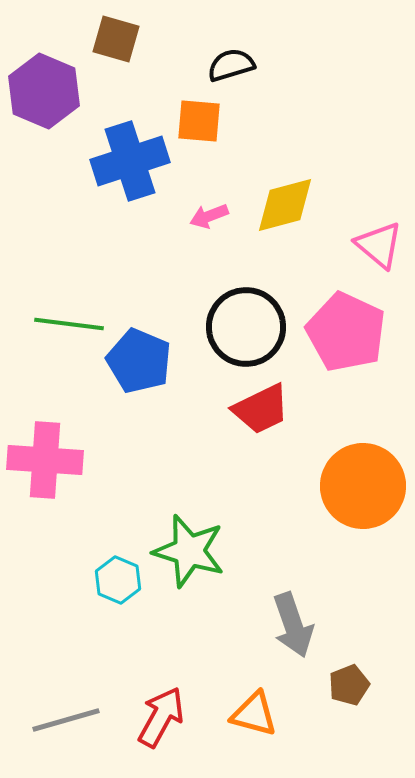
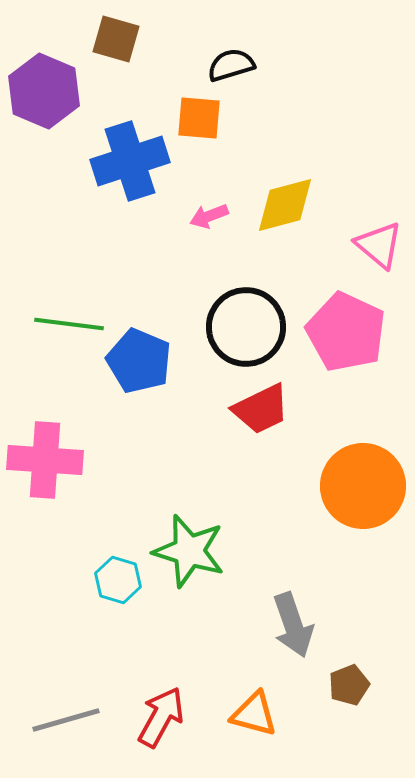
orange square: moved 3 px up
cyan hexagon: rotated 6 degrees counterclockwise
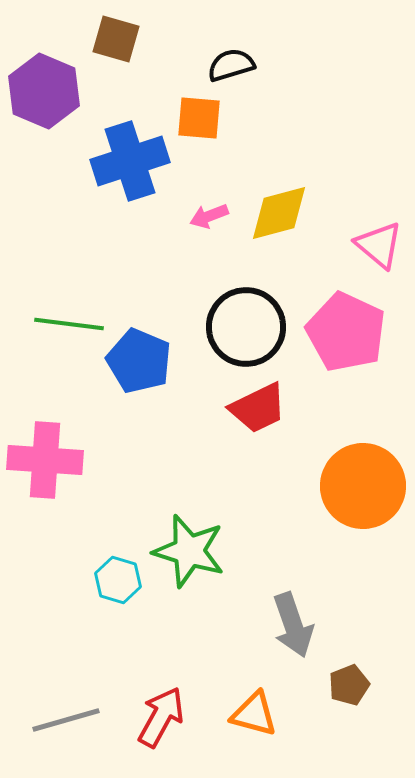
yellow diamond: moved 6 px left, 8 px down
red trapezoid: moved 3 px left, 1 px up
